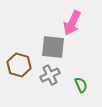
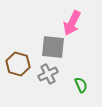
brown hexagon: moved 1 px left, 1 px up
gray cross: moved 2 px left, 1 px up
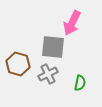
green semicircle: moved 1 px left, 2 px up; rotated 35 degrees clockwise
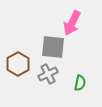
brown hexagon: rotated 15 degrees clockwise
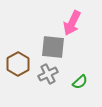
green semicircle: moved 1 px up; rotated 35 degrees clockwise
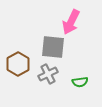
pink arrow: moved 1 px left, 1 px up
green semicircle: rotated 35 degrees clockwise
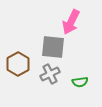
gray cross: moved 2 px right
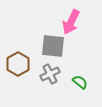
gray square: moved 1 px up
green semicircle: rotated 133 degrees counterclockwise
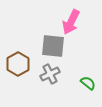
green semicircle: moved 8 px right, 1 px down
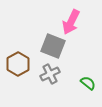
gray square: rotated 15 degrees clockwise
